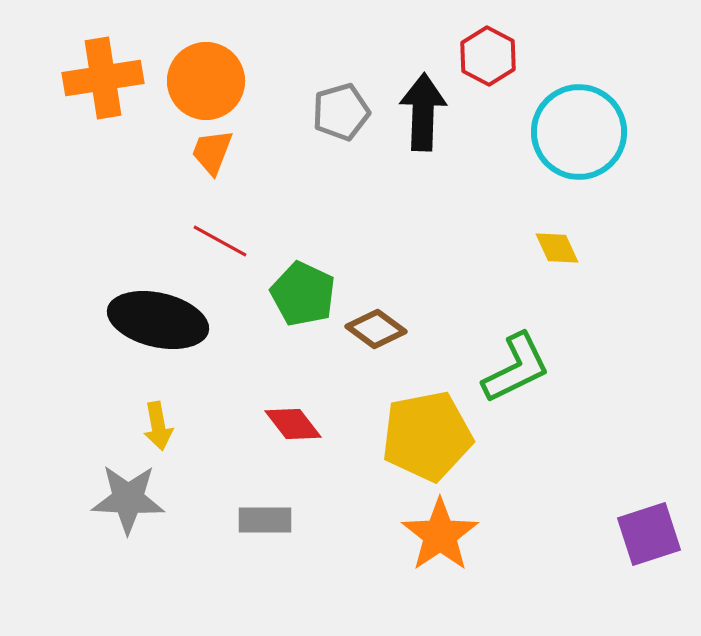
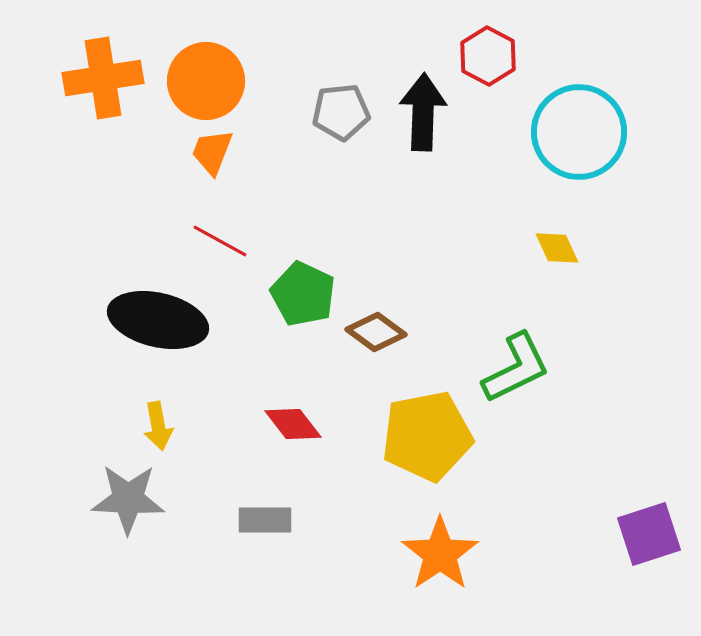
gray pentagon: rotated 10 degrees clockwise
brown diamond: moved 3 px down
orange star: moved 19 px down
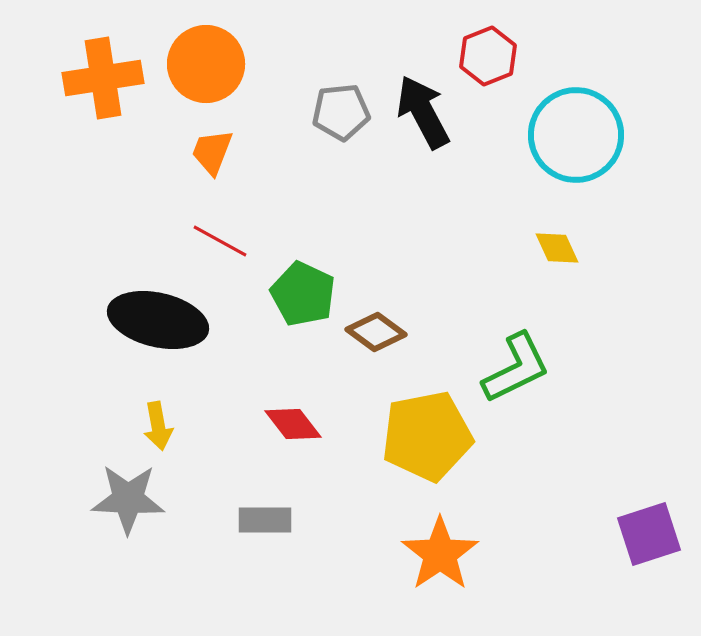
red hexagon: rotated 10 degrees clockwise
orange circle: moved 17 px up
black arrow: rotated 30 degrees counterclockwise
cyan circle: moved 3 px left, 3 px down
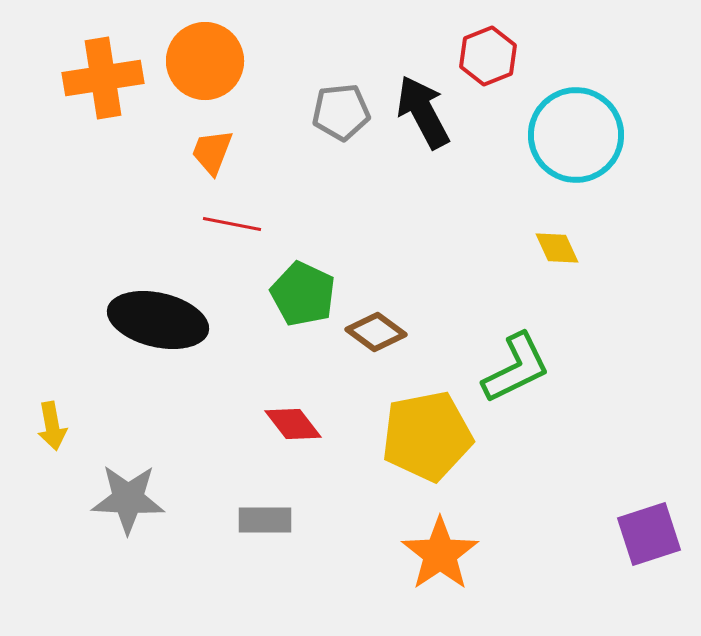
orange circle: moved 1 px left, 3 px up
red line: moved 12 px right, 17 px up; rotated 18 degrees counterclockwise
yellow arrow: moved 106 px left
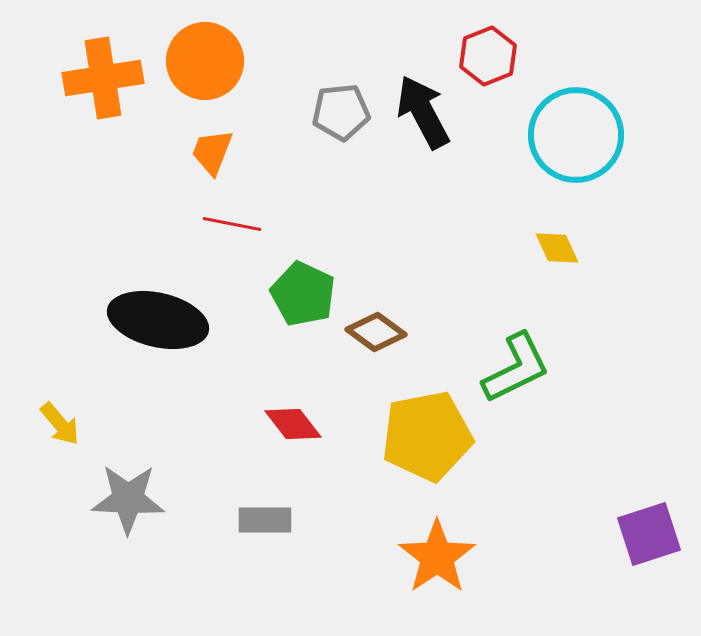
yellow arrow: moved 8 px right, 2 px up; rotated 30 degrees counterclockwise
orange star: moved 3 px left, 3 px down
